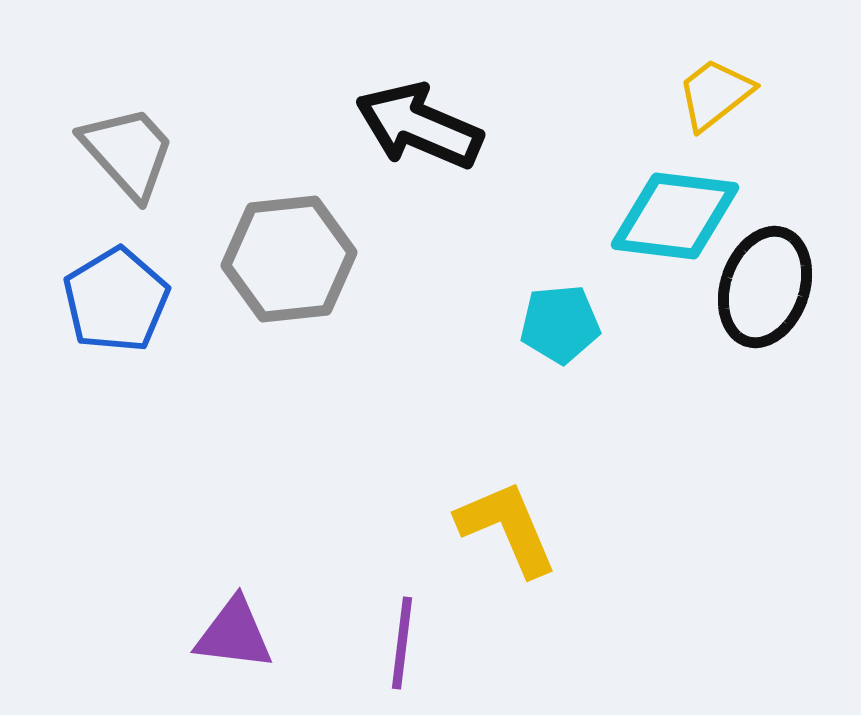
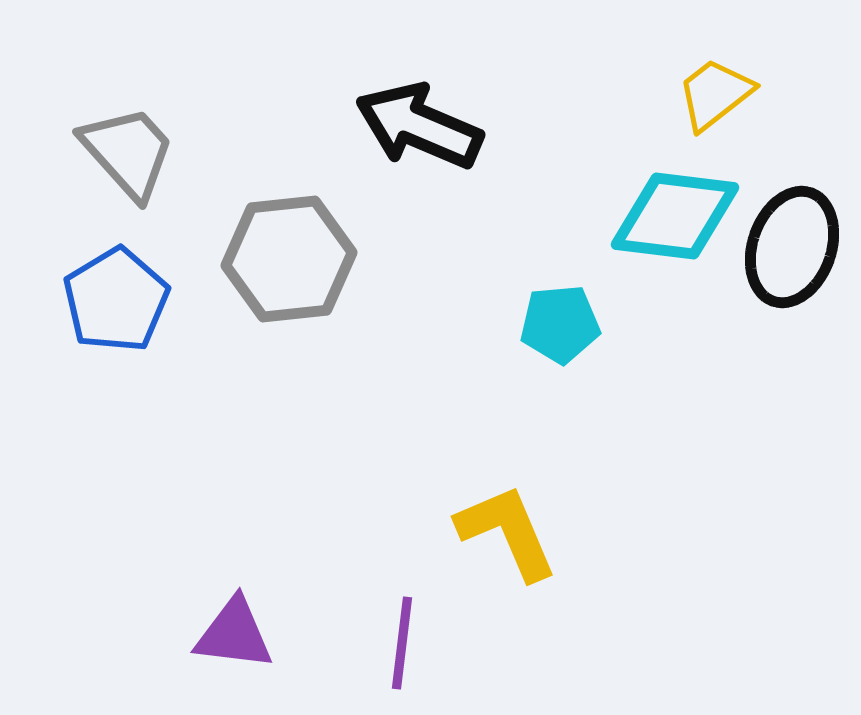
black ellipse: moved 27 px right, 40 px up
yellow L-shape: moved 4 px down
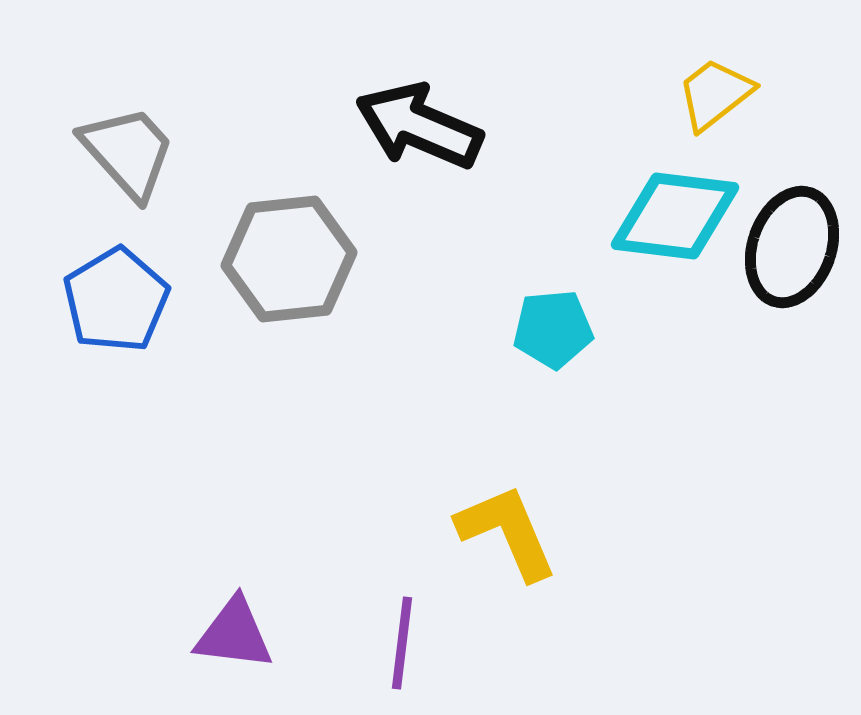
cyan pentagon: moved 7 px left, 5 px down
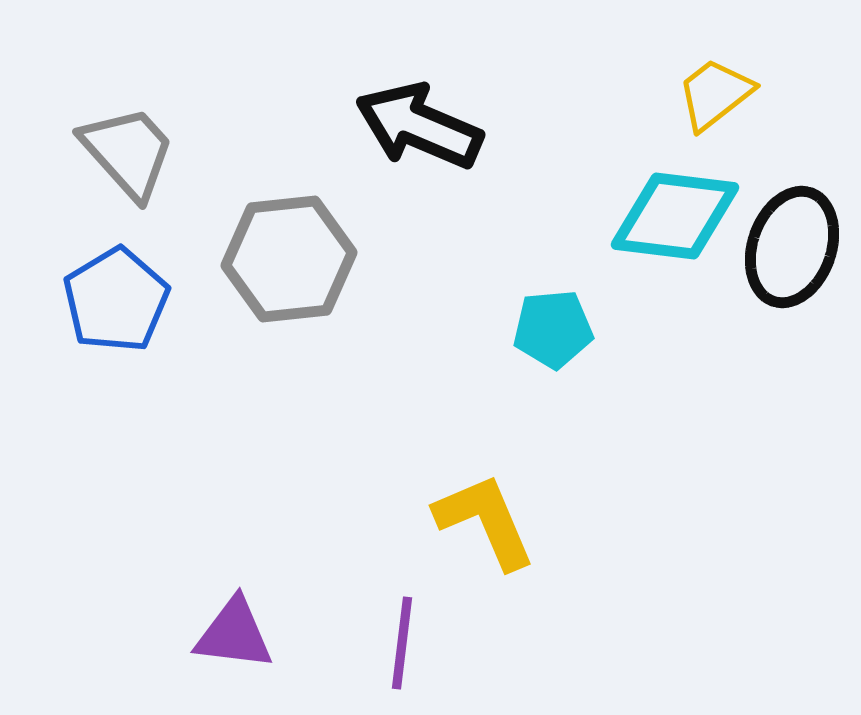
yellow L-shape: moved 22 px left, 11 px up
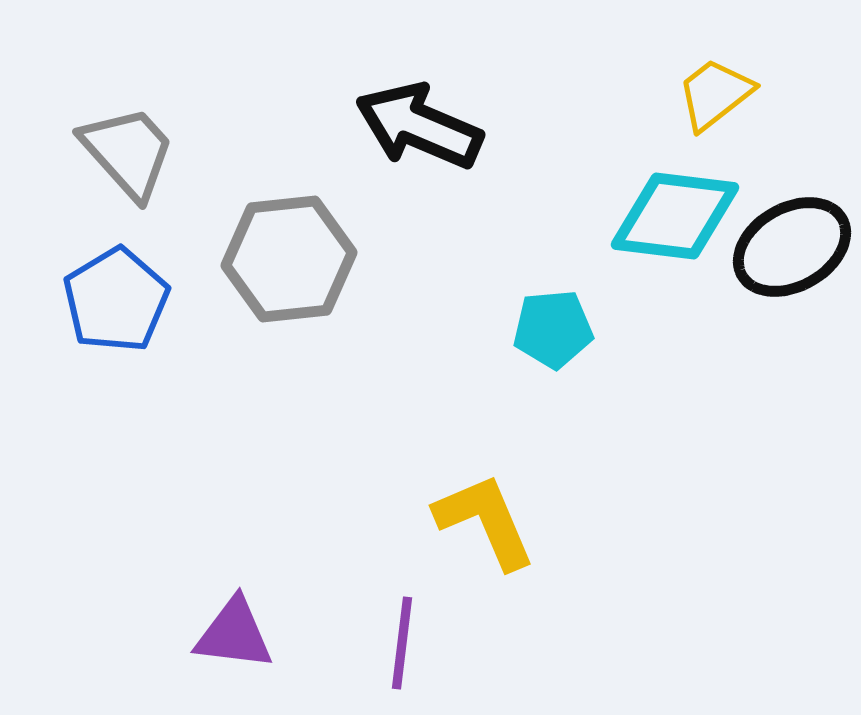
black ellipse: rotated 41 degrees clockwise
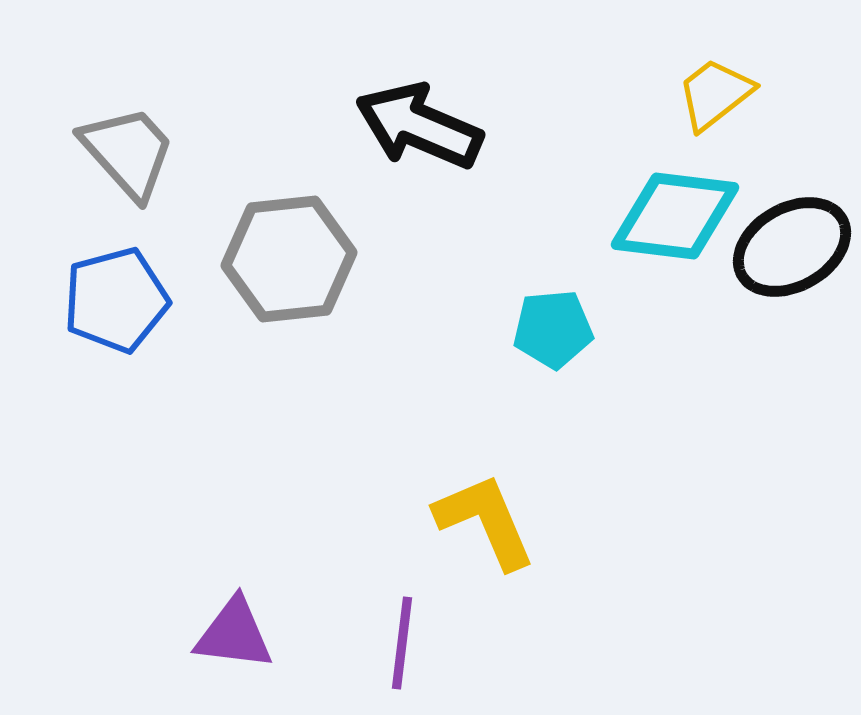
blue pentagon: rotated 16 degrees clockwise
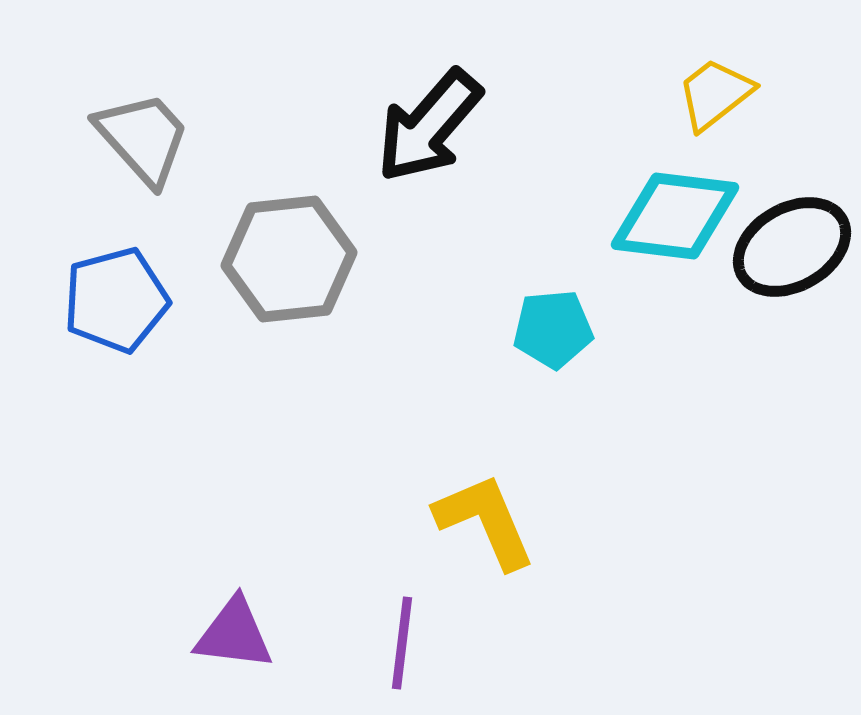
black arrow: moved 10 px right; rotated 72 degrees counterclockwise
gray trapezoid: moved 15 px right, 14 px up
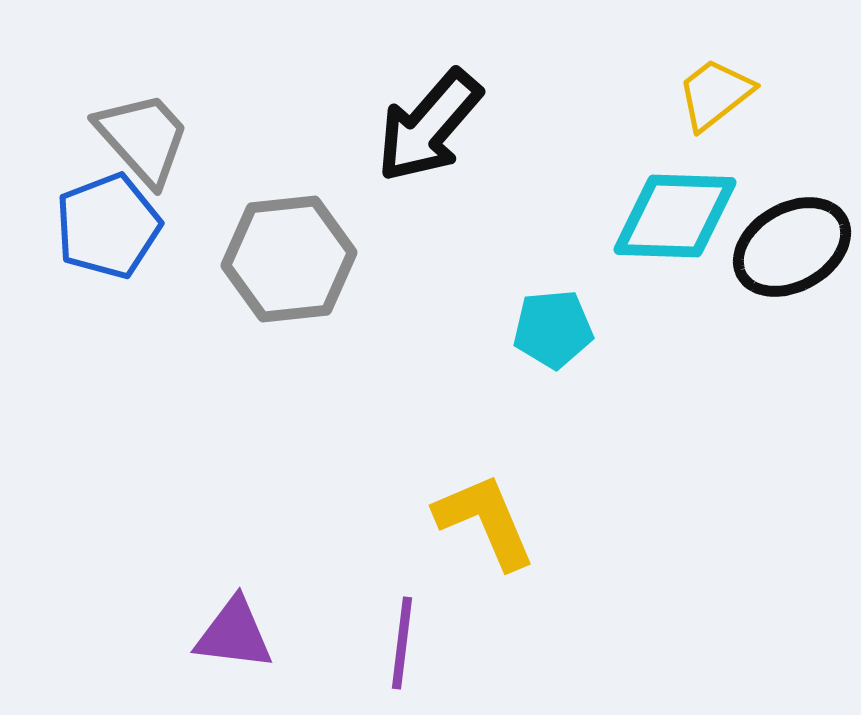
cyan diamond: rotated 5 degrees counterclockwise
blue pentagon: moved 8 px left, 74 px up; rotated 6 degrees counterclockwise
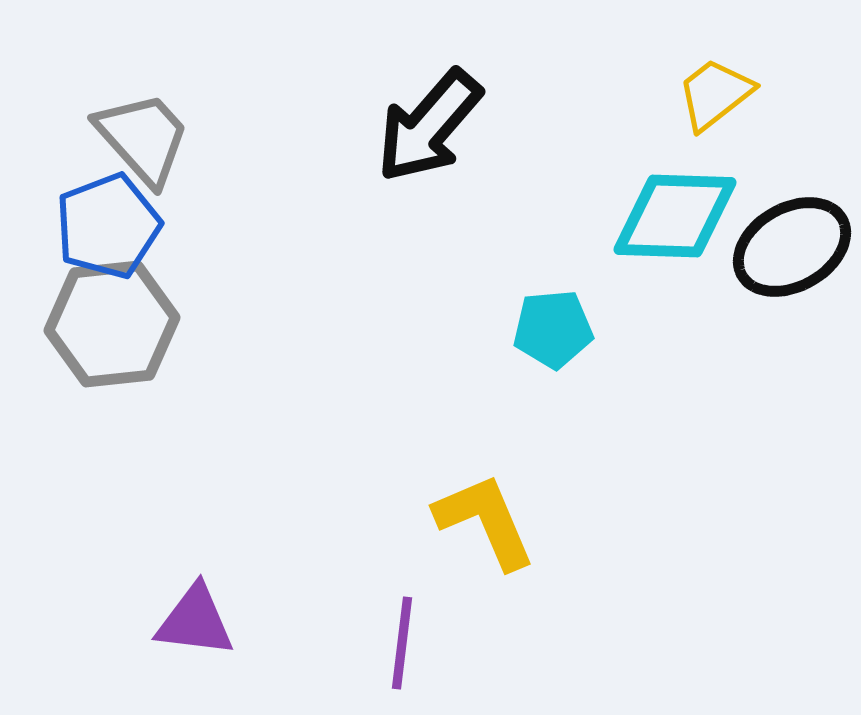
gray hexagon: moved 177 px left, 65 px down
purple triangle: moved 39 px left, 13 px up
